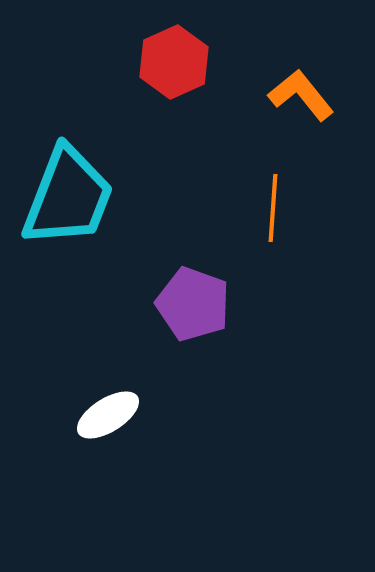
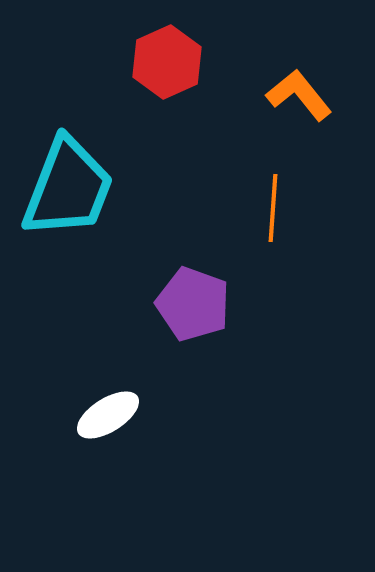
red hexagon: moved 7 px left
orange L-shape: moved 2 px left
cyan trapezoid: moved 9 px up
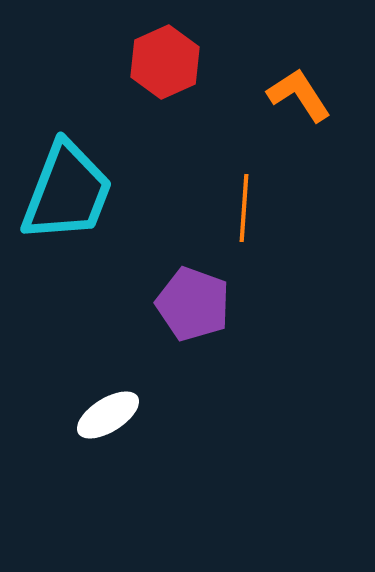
red hexagon: moved 2 px left
orange L-shape: rotated 6 degrees clockwise
cyan trapezoid: moved 1 px left, 4 px down
orange line: moved 29 px left
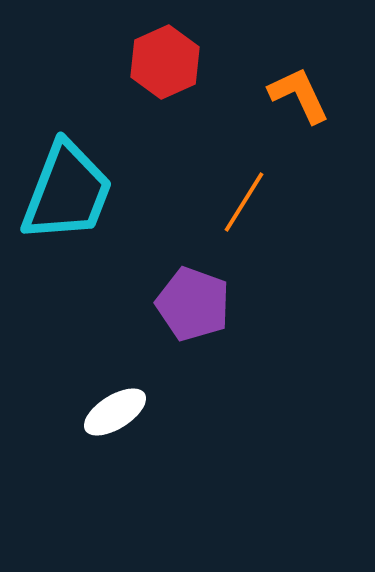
orange L-shape: rotated 8 degrees clockwise
orange line: moved 6 px up; rotated 28 degrees clockwise
white ellipse: moved 7 px right, 3 px up
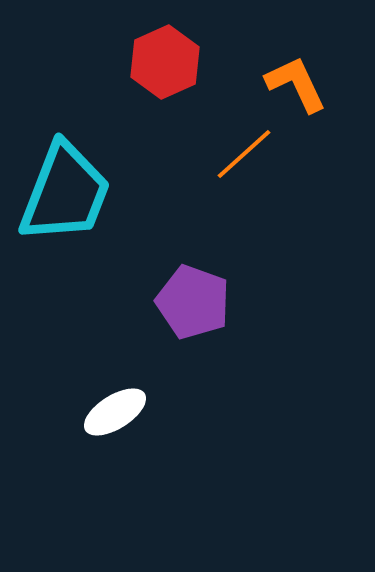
orange L-shape: moved 3 px left, 11 px up
cyan trapezoid: moved 2 px left, 1 px down
orange line: moved 48 px up; rotated 16 degrees clockwise
purple pentagon: moved 2 px up
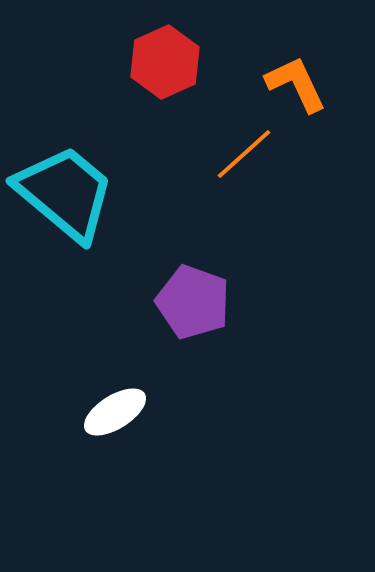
cyan trapezoid: rotated 71 degrees counterclockwise
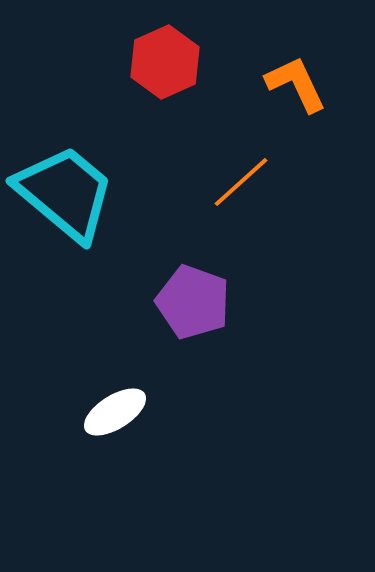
orange line: moved 3 px left, 28 px down
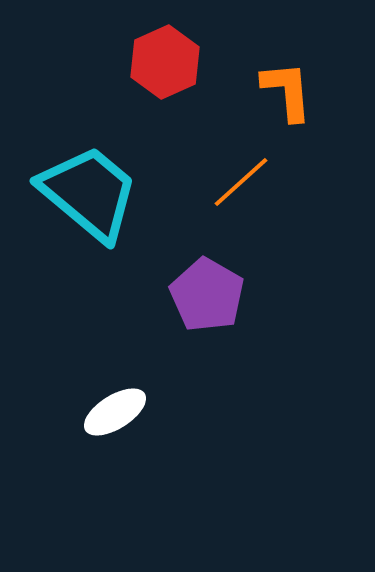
orange L-shape: moved 9 px left, 7 px down; rotated 20 degrees clockwise
cyan trapezoid: moved 24 px right
purple pentagon: moved 14 px right, 7 px up; rotated 10 degrees clockwise
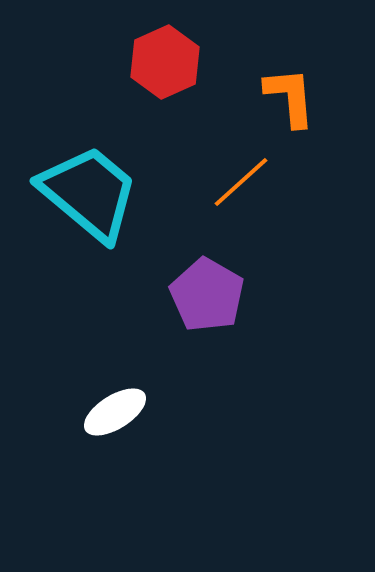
orange L-shape: moved 3 px right, 6 px down
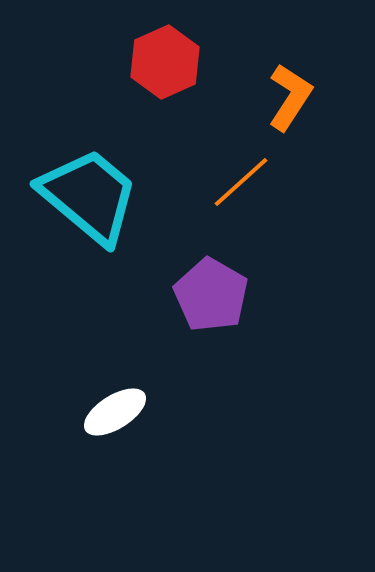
orange L-shape: rotated 38 degrees clockwise
cyan trapezoid: moved 3 px down
purple pentagon: moved 4 px right
